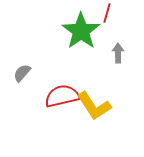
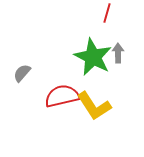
green star: moved 12 px right, 26 px down; rotated 9 degrees counterclockwise
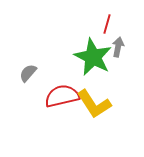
red line: moved 11 px down
gray arrow: moved 6 px up; rotated 12 degrees clockwise
gray semicircle: moved 6 px right
yellow L-shape: moved 2 px up
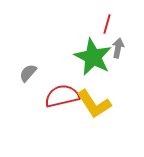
gray arrow: moved 1 px down
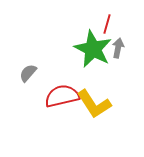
green star: moved 8 px up
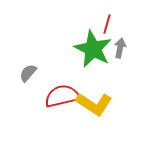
gray arrow: moved 2 px right
yellow L-shape: rotated 24 degrees counterclockwise
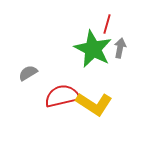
gray semicircle: rotated 18 degrees clockwise
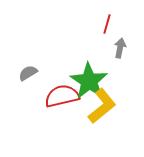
green star: moved 4 px left, 32 px down; rotated 6 degrees clockwise
yellow L-shape: moved 8 px right, 2 px down; rotated 72 degrees counterclockwise
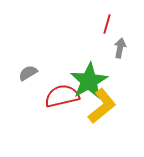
green star: rotated 9 degrees clockwise
